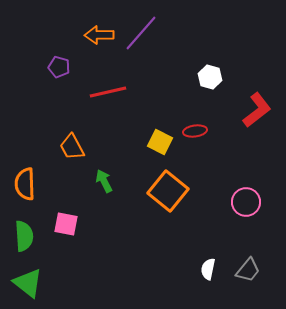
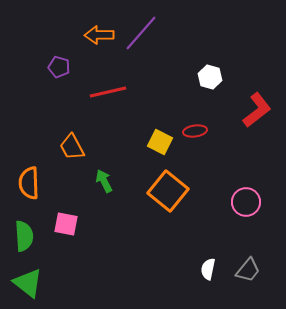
orange semicircle: moved 4 px right, 1 px up
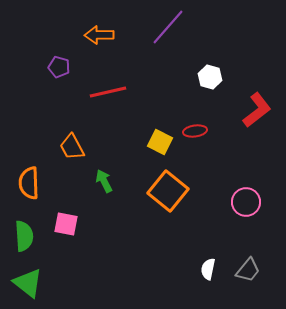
purple line: moved 27 px right, 6 px up
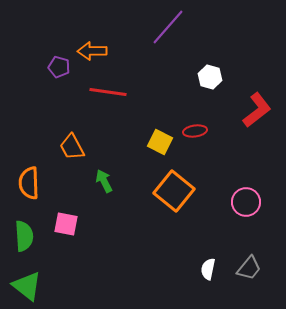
orange arrow: moved 7 px left, 16 px down
red line: rotated 21 degrees clockwise
orange square: moved 6 px right
gray trapezoid: moved 1 px right, 2 px up
green triangle: moved 1 px left, 3 px down
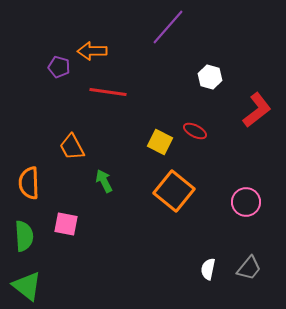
red ellipse: rotated 35 degrees clockwise
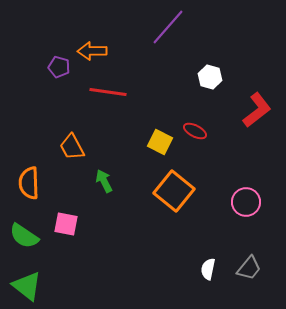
green semicircle: rotated 128 degrees clockwise
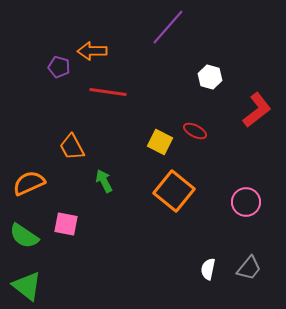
orange semicircle: rotated 68 degrees clockwise
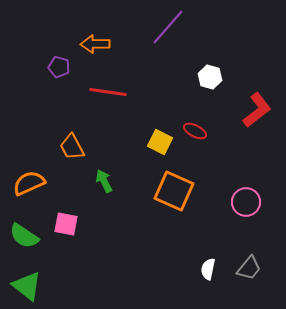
orange arrow: moved 3 px right, 7 px up
orange square: rotated 15 degrees counterclockwise
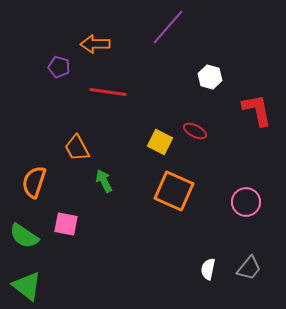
red L-shape: rotated 63 degrees counterclockwise
orange trapezoid: moved 5 px right, 1 px down
orange semicircle: moved 5 px right, 1 px up; rotated 48 degrees counterclockwise
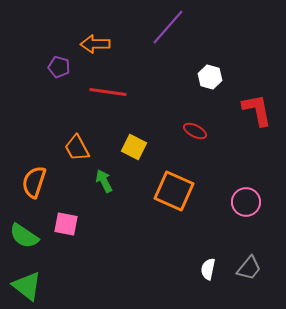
yellow square: moved 26 px left, 5 px down
